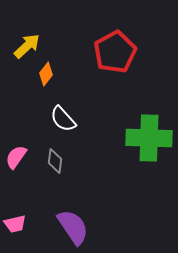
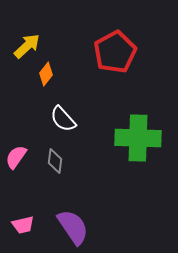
green cross: moved 11 px left
pink trapezoid: moved 8 px right, 1 px down
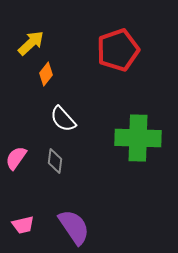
yellow arrow: moved 4 px right, 3 px up
red pentagon: moved 3 px right, 2 px up; rotated 9 degrees clockwise
pink semicircle: moved 1 px down
purple semicircle: moved 1 px right
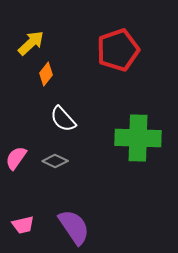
gray diamond: rotated 70 degrees counterclockwise
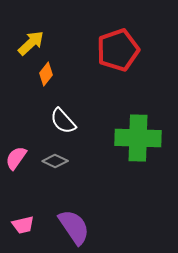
white semicircle: moved 2 px down
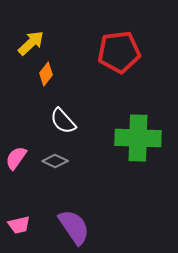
red pentagon: moved 1 px right, 2 px down; rotated 12 degrees clockwise
pink trapezoid: moved 4 px left
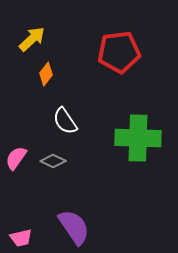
yellow arrow: moved 1 px right, 4 px up
white semicircle: moved 2 px right; rotated 8 degrees clockwise
gray diamond: moved 2 px left
pink trapezoid: moved 2 px right, 13 px down
